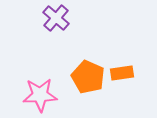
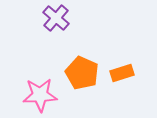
orange rectangle: rotated 10 degrees counterclockwise
orange pentagon: moved 6 px left, 4 px up
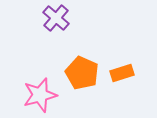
pink star: rotated 12 degrees counterclockwise
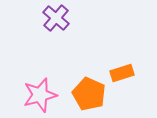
orange pentagon: moved 7 px right, 21 px down
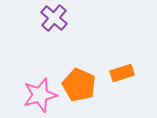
purple cross: moved 2 px left
orange pentagon: moved 10 px left, 9 px up
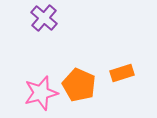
purple cross: moved 10 px left
pink star: moved 1 px right, 2 px up
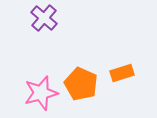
orange pentagon: moved 2 px right, 1 px up
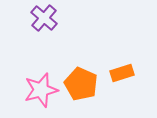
pink star: moved 3 px up
